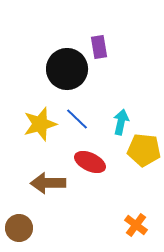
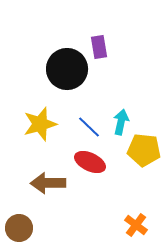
blue line: moved 12 px right, 8 px down
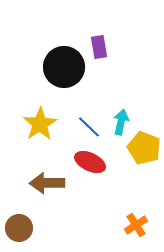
black circle: moved 3 px left, 2 px up
yellow star: rotated 16 degrees counterclockwise
yellow pentagon: moved 2 px up; rotated 16 degrees clockwise
brown arrow: moved 1 px left
orange cross: rotated 20 degrees clockwise
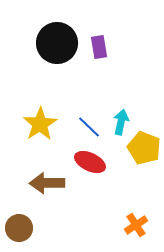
black circle: moved 7 px left, 24 px up
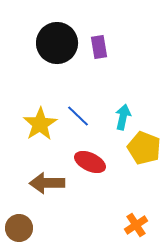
cyan arrow: moved 2 px right, 5 px up
blue line: moved 11 px left, 11 px up
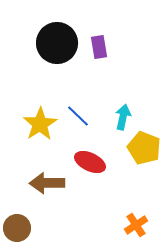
brown circle: moved 2 px left
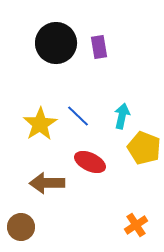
black circle: moved 1 px left
cyan arrow: moved 1 px left, 1 px up
brown circle: moved 4 px right, 1 px up
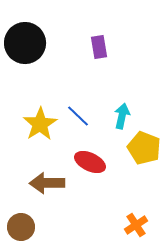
black circle: moved 31 px left
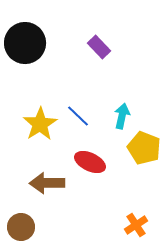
purple rectangle: rotated 35 degrees counterclockwise
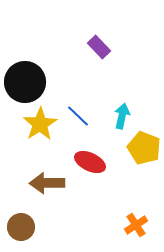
black circle: moved 39 px down
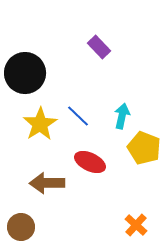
black circle: moved 9 px up
orange cross: rotated 15 degrees counterclockwise
